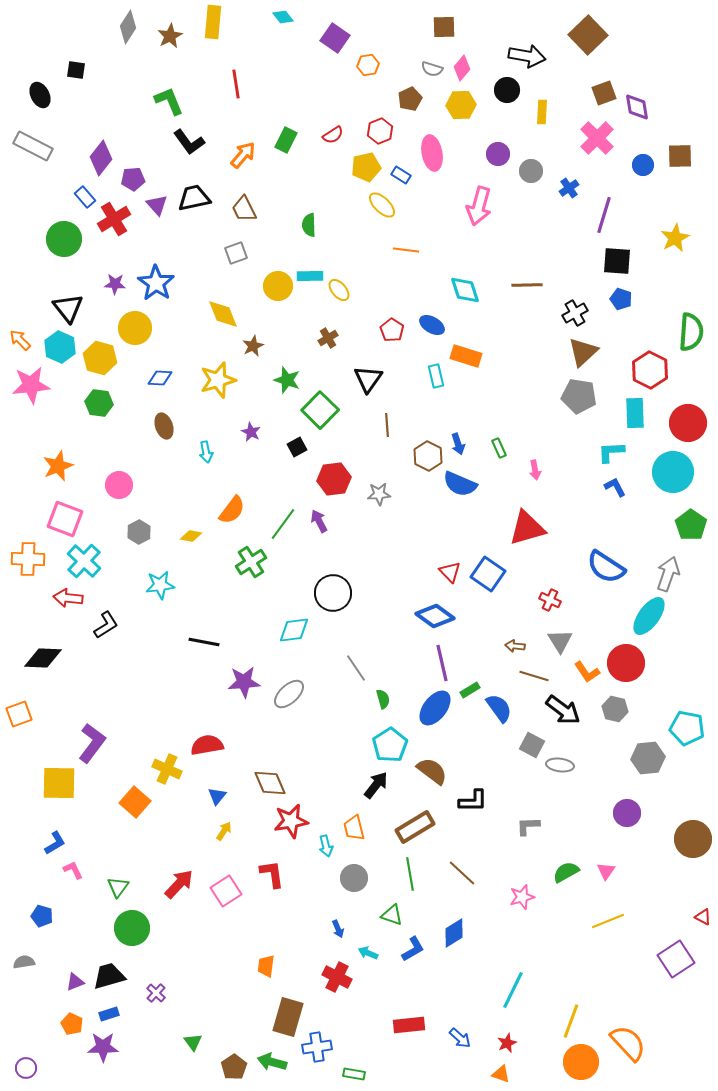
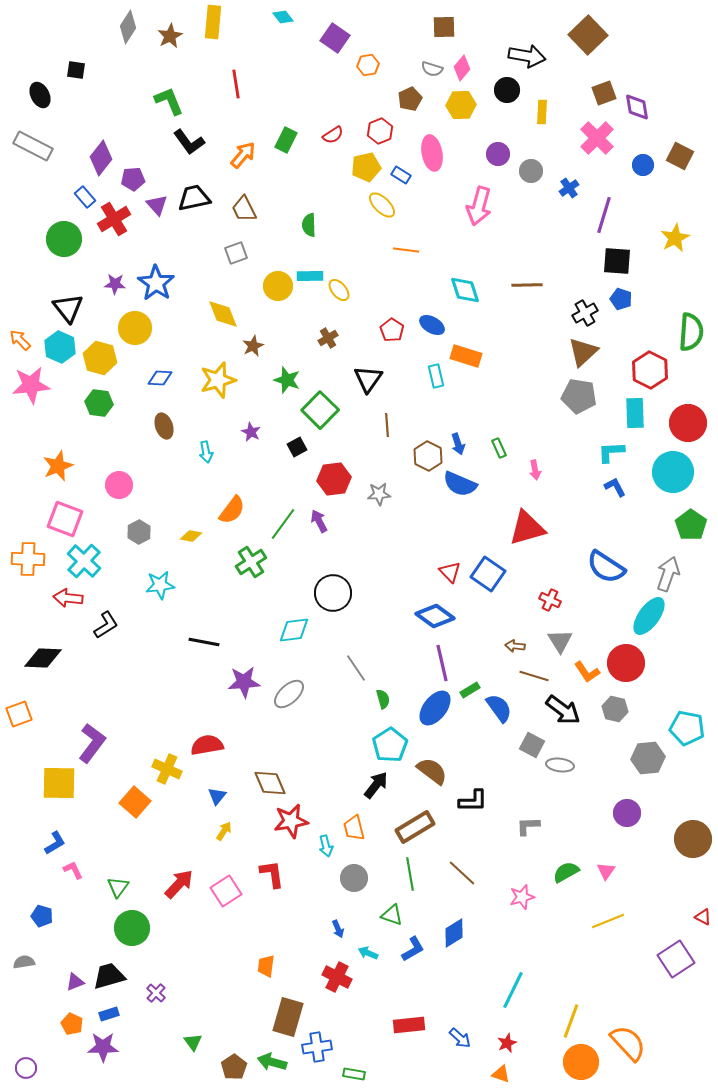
brown square at (680, 156): rotated 28 degrees clockwise
black cross at (575, 313): moved 10 px right
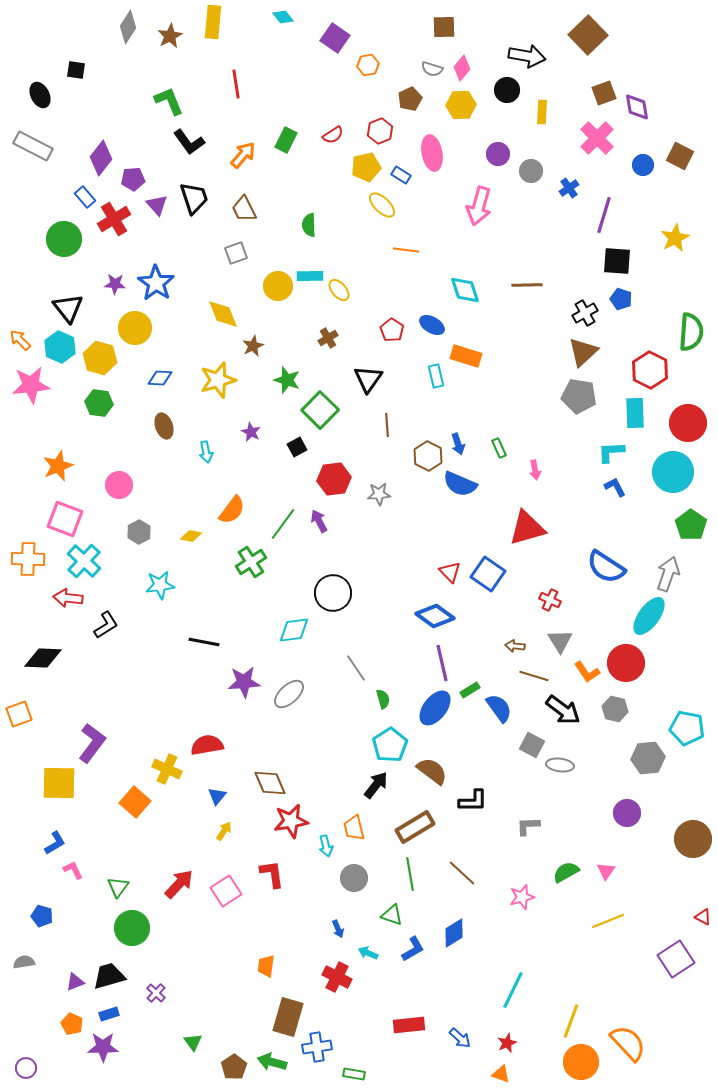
black trapezoid at (194, 198): rotated 84 degrees clockwise
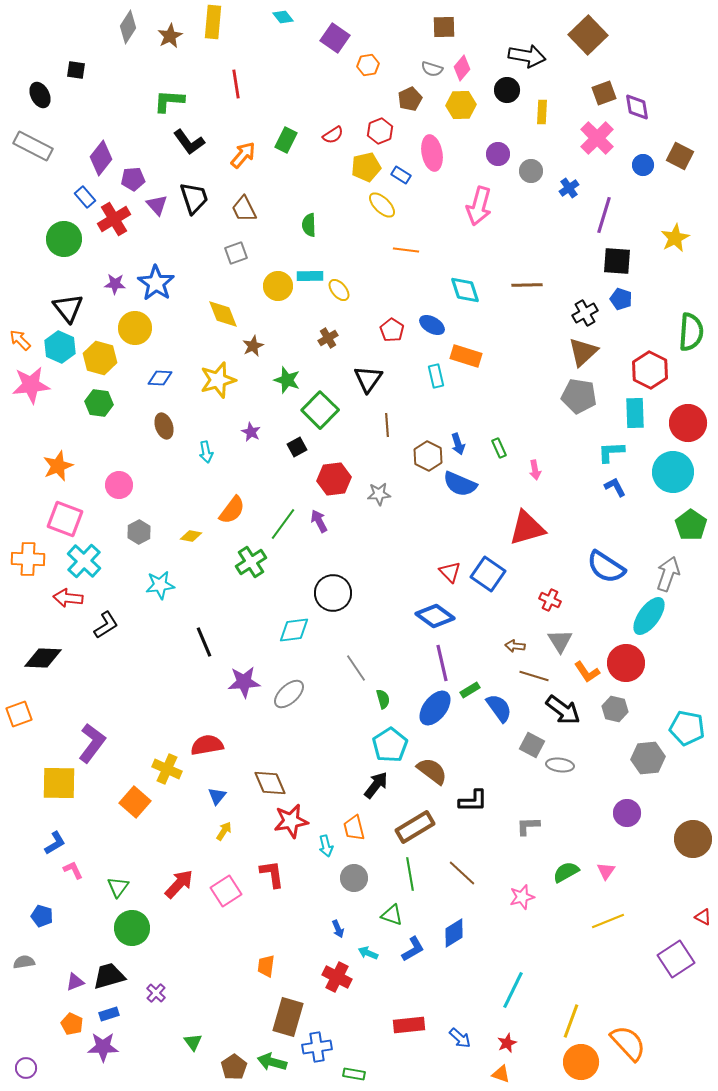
green L-shape at (169, 101): rotated 64 degrees counterclockwise
black line at (204, 642): rotated 56 degrees clockwise
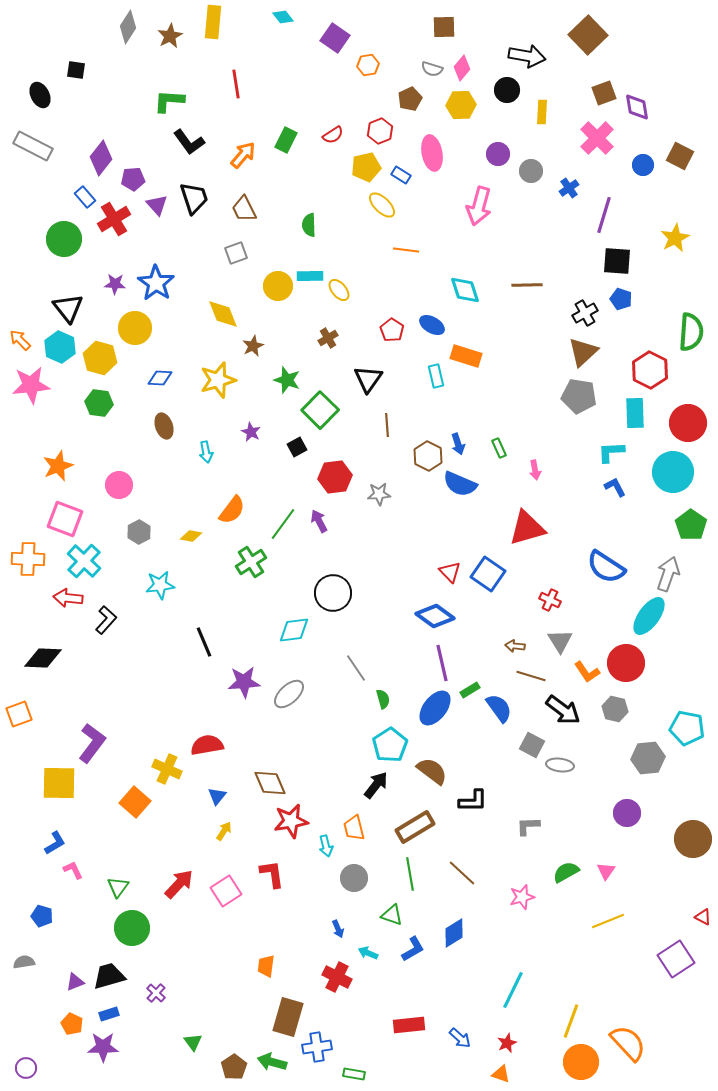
red hexagon at (334, 479): moved 1 px right, 2 px up
black L-shape at (106, 625): moved 5 px up; rotated 16 degrees counterclockwise
brown line at (534, 676): moved 3 px left
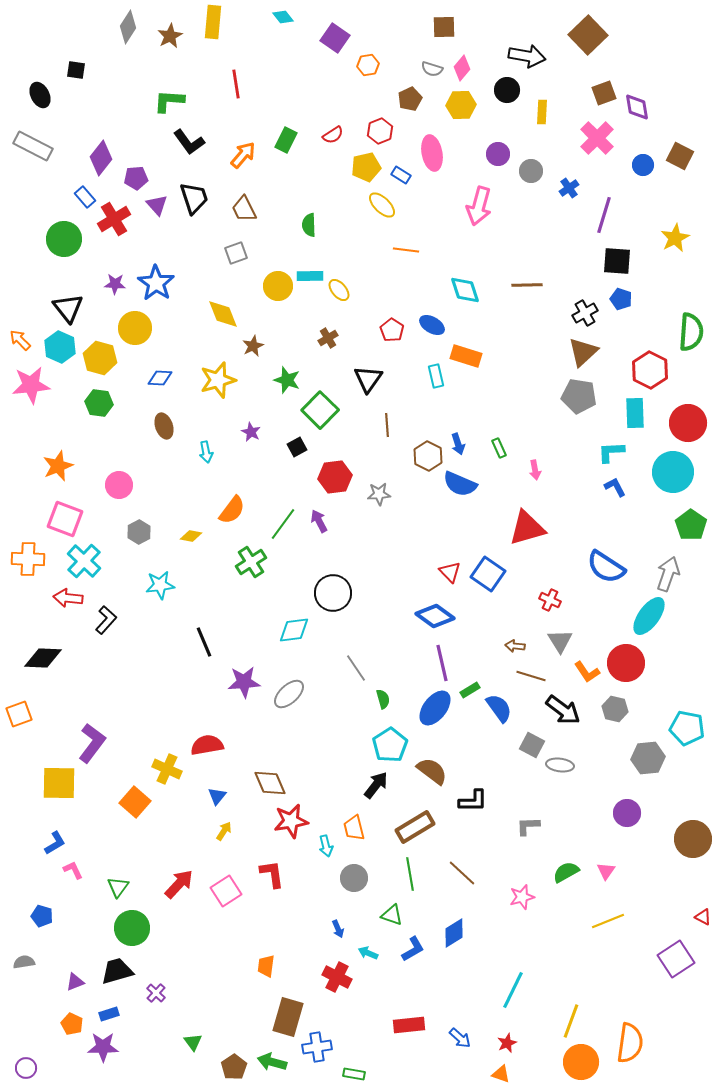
purple pentagon at (133, 179): moved 3 px right, 1 px up
black trapezoid at (109, 976): moved 8 px right, 5 px up
orange semicircle at (628, 1043): moved 2 px right; rotated 51 degrees clockwise
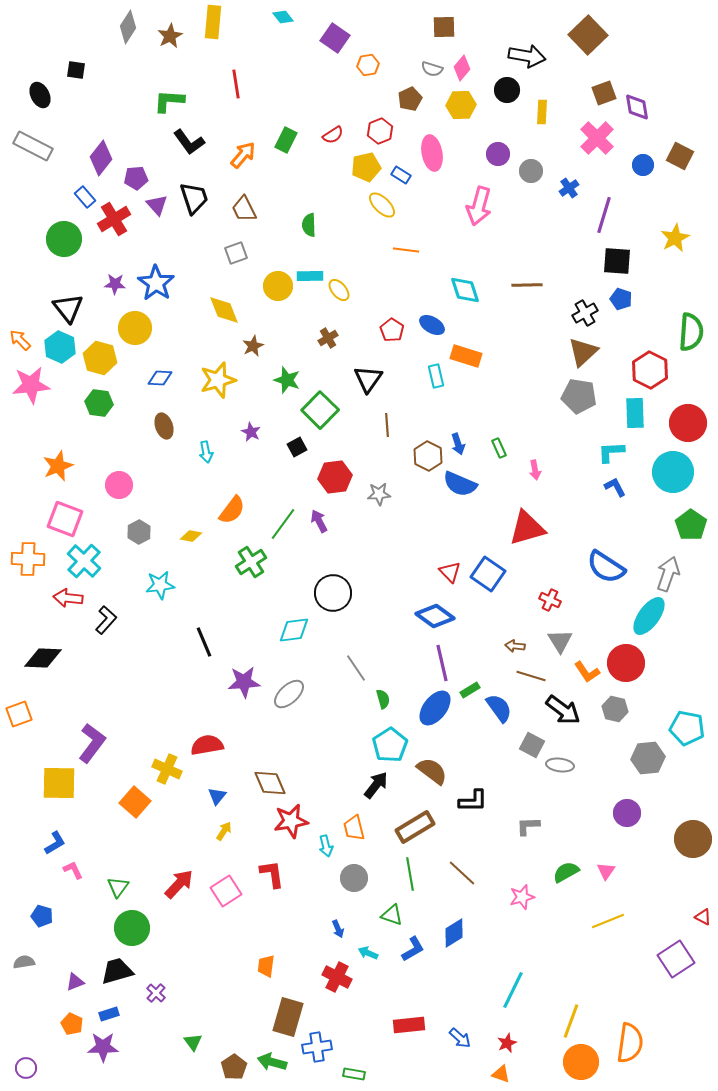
yellow diamond at (223, 314): moved 1 px right, 4 px up
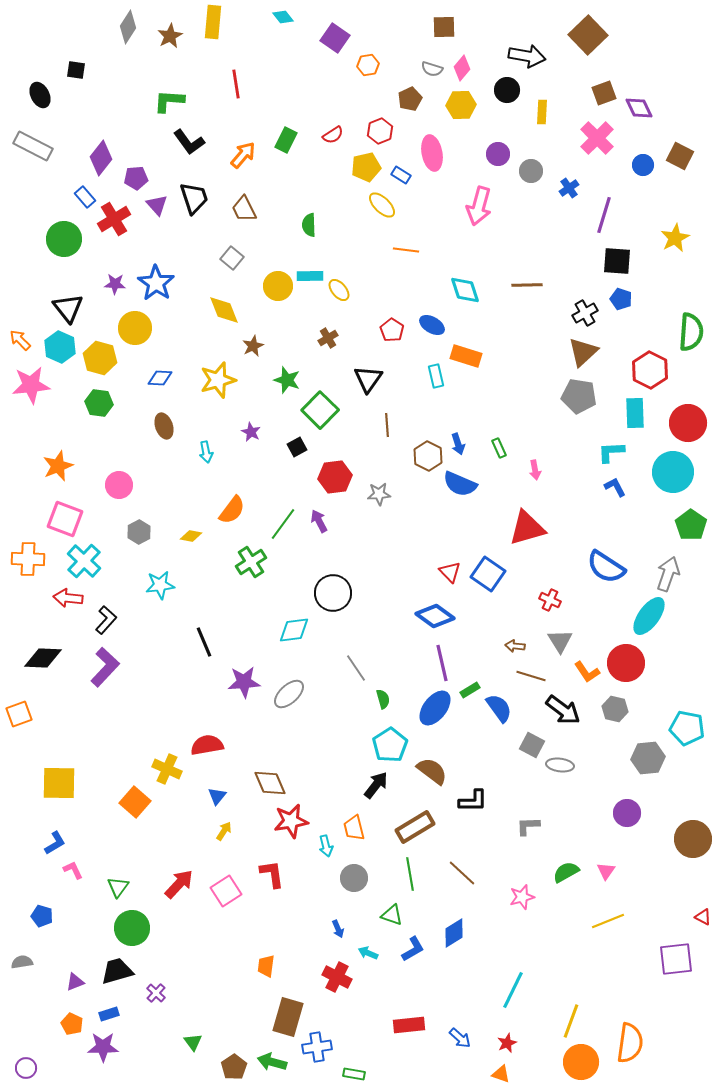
purple diamond at (637, 107): moved 2 px right, 1 px down; rotated 16 degrees counterclockwise
gray square at (236, 253): moved 4 px left, 5 px down; rotated 30 degrees counterclockwise
purple L-shape at (92, 743): moved 13 px right, 76 px up; rotated 6 degrees clockwise
purple square at (676, 959): rotated 27 degrees clockwise
gray semicircle at (24, 962): moved 2 px left
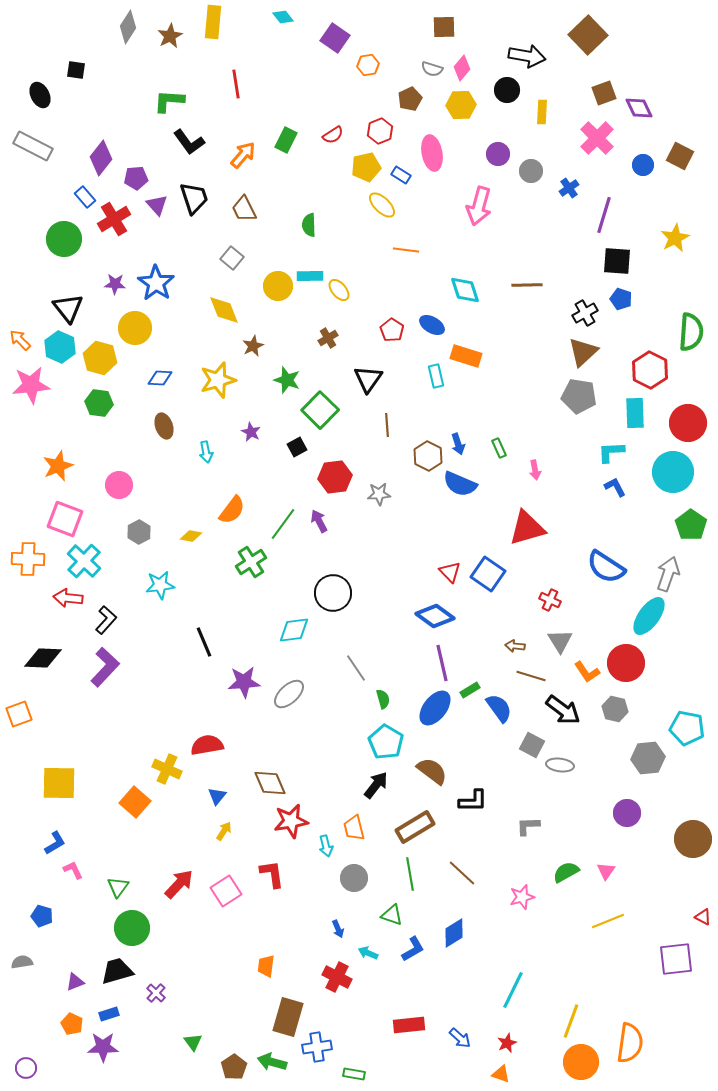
cyan pentagon at (390, 745): moved 4 px left, 3 px up; rotated 8 degrees counterclockwise
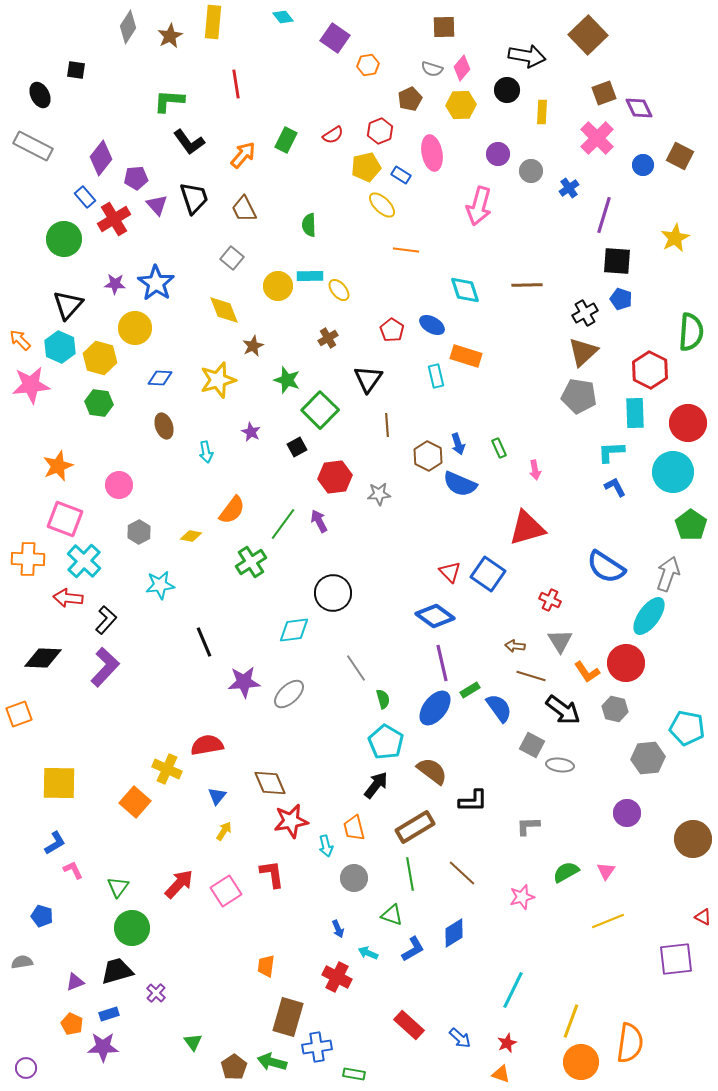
black triangle at (68, 308): moved 3 px up; rotated 20 degrees clockwise
red rectangle at (409, 1025): rotated 48 degrees clockwise
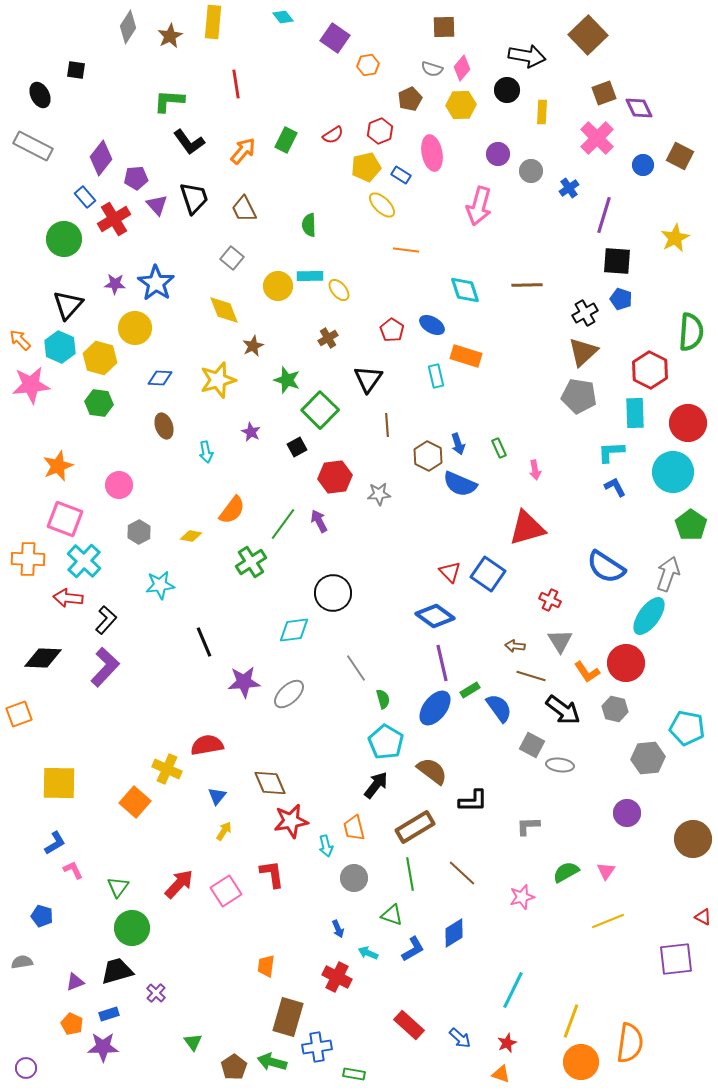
orange arrow at (243, 155): moved 4 px up
